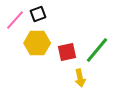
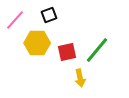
black square: moved 11 px right, 1 px down
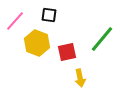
black square: rotated 28 degrees clockwise
pink line: moved 1 px down
yellow hexagon: rotated 20 degrees clockwise
green line: moved 5 px right, 11 px up
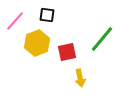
black square: moved 2 px left
yellow hexagon: rotated 20 degrees clockwise
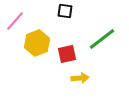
black square: moved 18 px right, 4 px up
green line: rotated 12 degrees clockwise
red square: moved 2 px down
yellow arrow: rotated 84 degrees counterclockwise
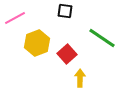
pink line: moved 3 px up; rotated 20 degrees clockwise
green line: moved 1 px up; rotated 72 degrees clockwise
red square: rotated 30 degrees counterclockwise
yellow arrow: rotated 84 degrees counterclockwise
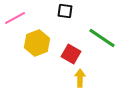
red square: moved 4 px right; rotated 18 degrees counterclockwise
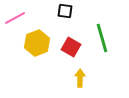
green line: rotated 40 degrees clockwise
red square: moved 7 px up
